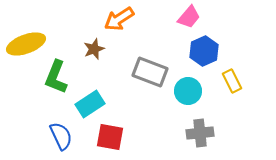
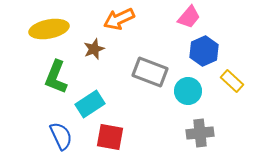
orange arrow: rotated 8 degrees clockwise
yellow ellipse: moved 23 px right, 15 px up; rotated 9 degrees clockwise
yellow rectangle: rotated 20 degrees counterclockwise
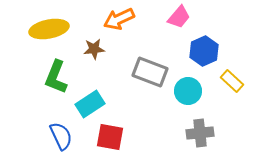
pink trapezoid: moved 10 px left
brown star: rotated 15 degrees clockwise
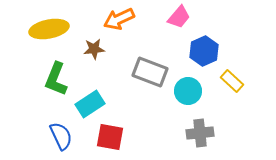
green L-shape: moved 2 px down
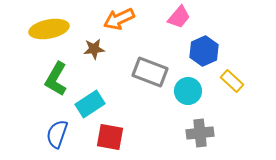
green L-shape: rotated 8 degrees clockwise
blue semicircle: moved 4 px left, 2 px up; rotated 136 degrees counterclockwise
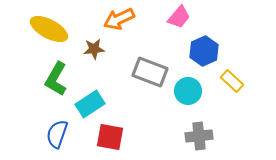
yellow ellipse: rotated 39 degrees clockwise
gray cross: moved 1 px left, 3 px down
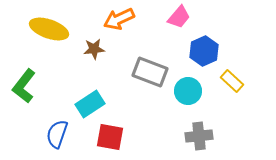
yellow ellipse: rotated 9 degrees counterclockwise
green L-shape: moved 32 px left, 7 px down; rotated 8 degrees clockwise
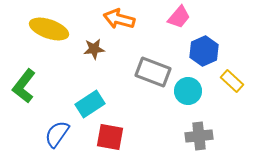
orange arrow: rotated 40 degrees clockwise
gray rectangle: moved 3 px right
blue semicircle: rotated 16 degrees clockwise
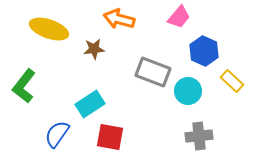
blue hexagon: rotated 12 degrees counterclockwise
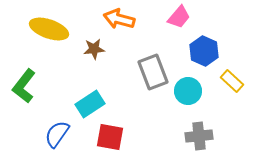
gray rectangle: rotated 48 degrees clockwise
